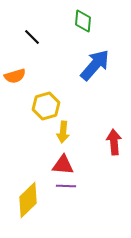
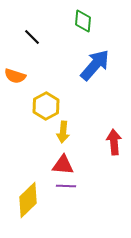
orange semicircle: rotated 35 degrees clockwise
yellow hexagon: rotated 12 degrees counterclockwise
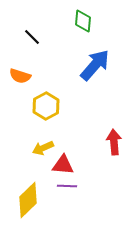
orange semicircle: moved 5 px right
yellow arrow: moved 20 px left, 16 px down; rotated 60 degrees clockwise
purple line: moved 1 px right
